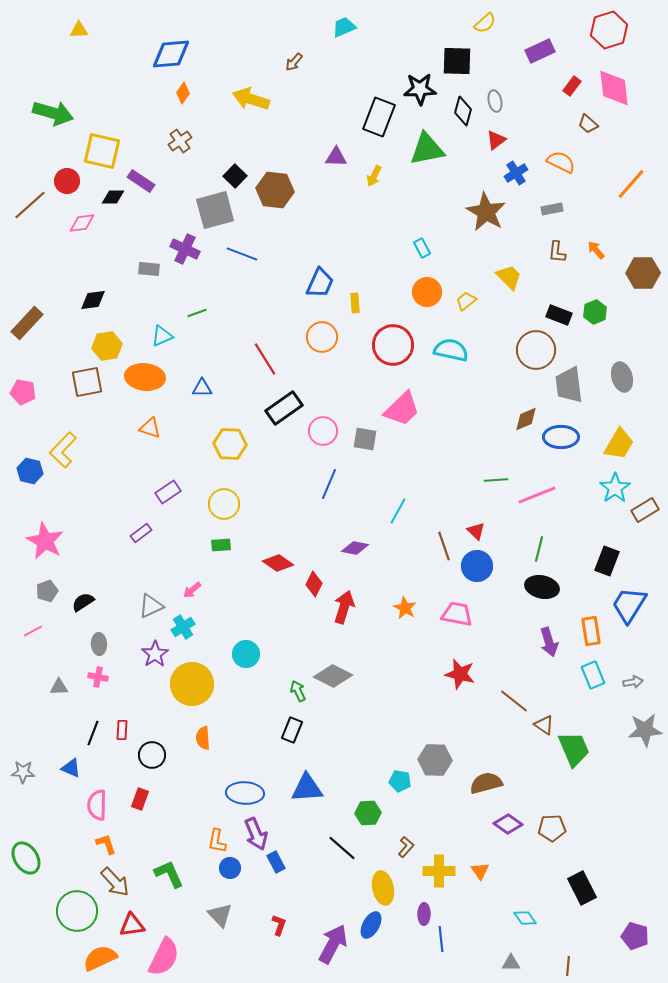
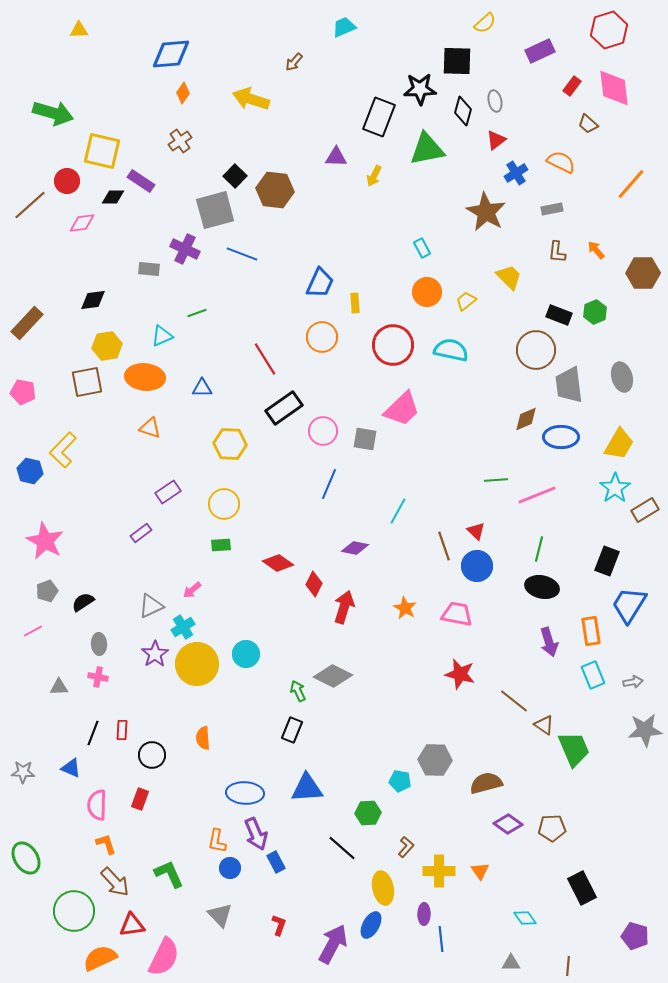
yellow circle at (192, 684): moved 5 px right, 20 px up
green circle at (77, 911): moved 3 px left
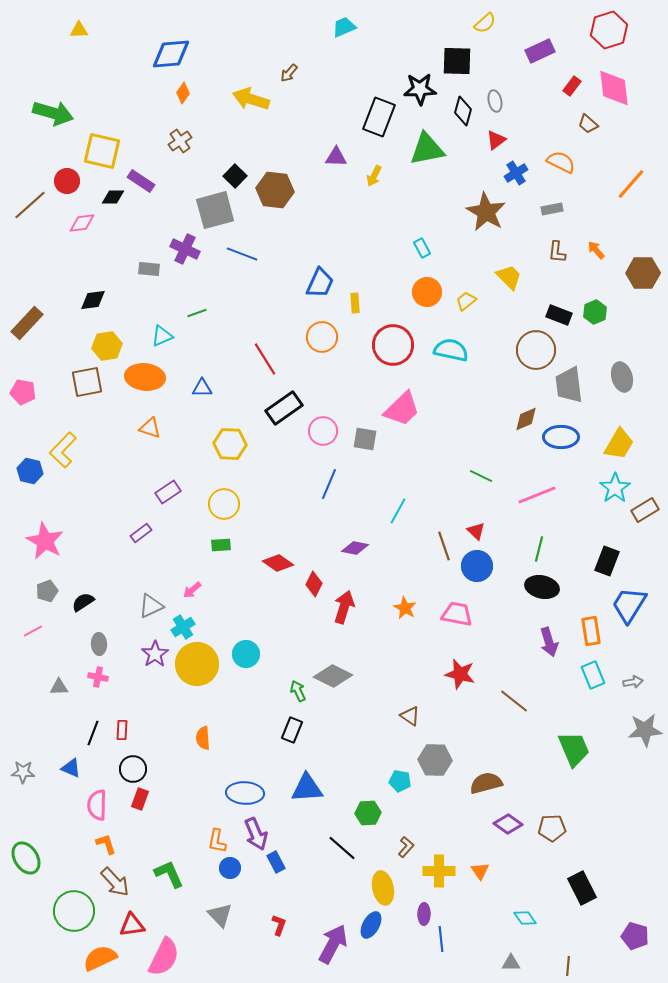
brown arrow at (294, 62): moved 5 px left, 11 px down
green line at (496, 480): moved 15 px left, 4 px up; rotated 30 degrees clockwise
brown triangle at (544, 725): moved 134 px left, 9 px up
black circle at (152, 755): moved 19 px left, 14 px down
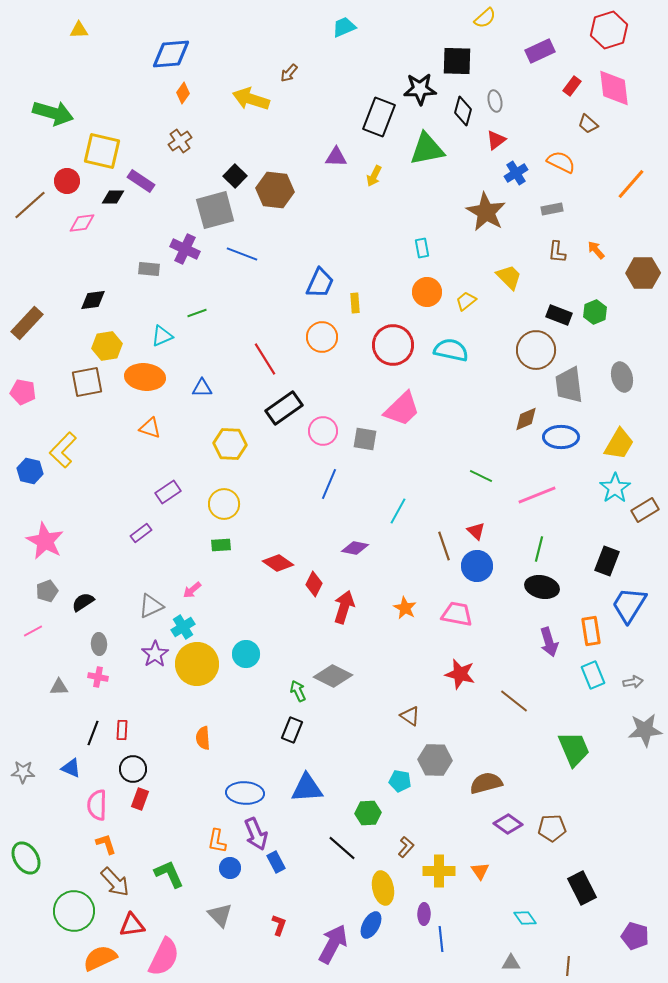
yellow semicircle at (485, 23): moved 5 px up
cyan rectangle at (422, 248): rotated 18 degrees clockwise
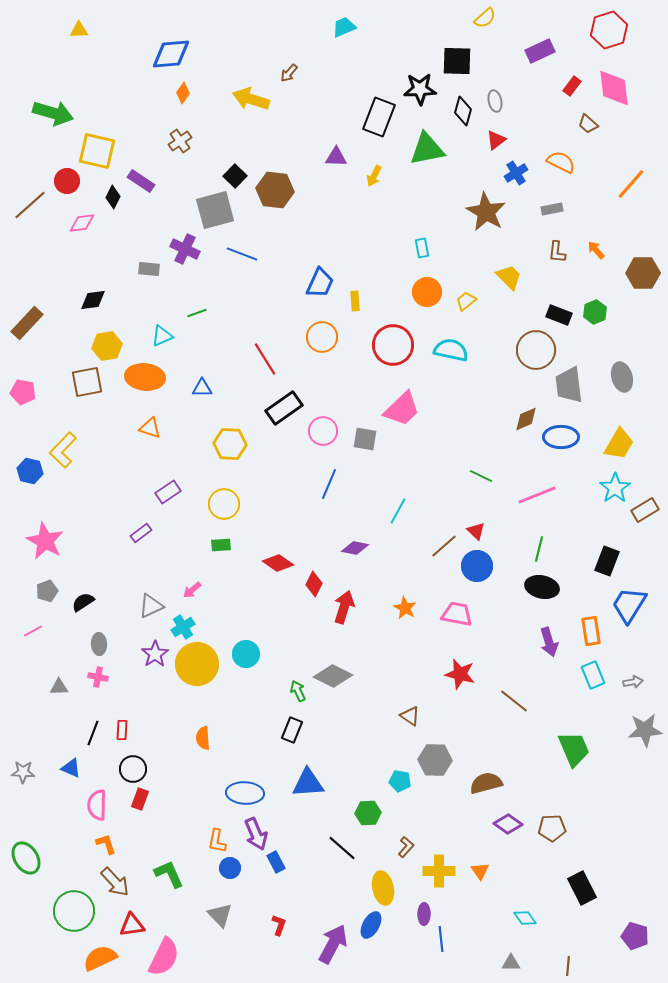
yellow square at (102, 151): moved 5 px left
black diamond at (113, 197): rotated 65 degrees counterclockwise
yellow rectangle at (355, 303): moved 2 px up
brown line at (444, 546): rotated 68 degrees clockwise
blue triangle at (307, 788): moved 1 px right, 5 px up
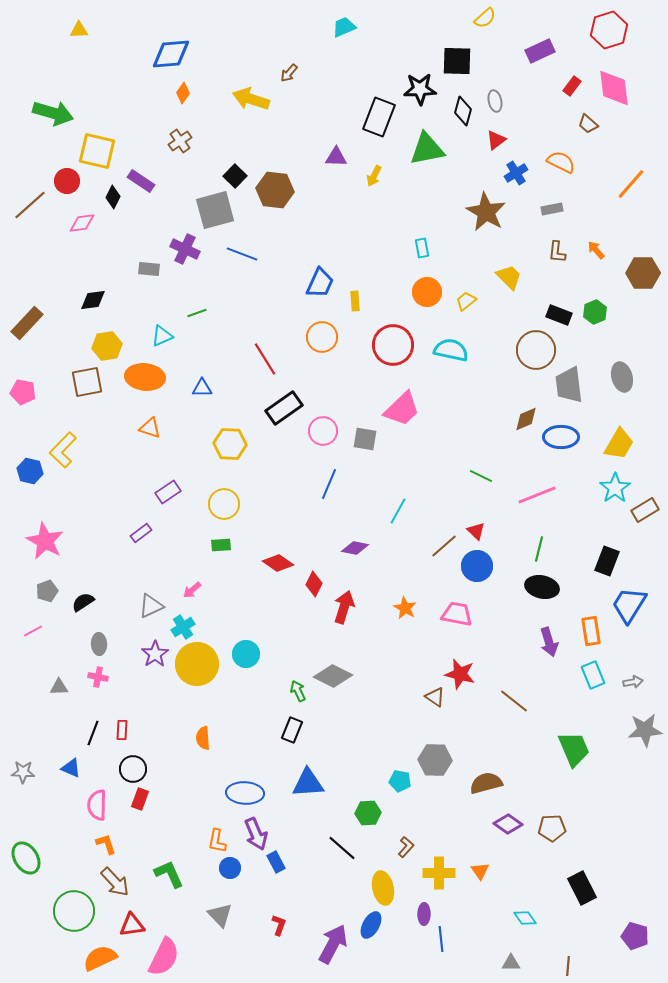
brown triangle at (410, 716): moved 25 px right, 19 px up
yellow cross at (439, 871): moved 2 px down
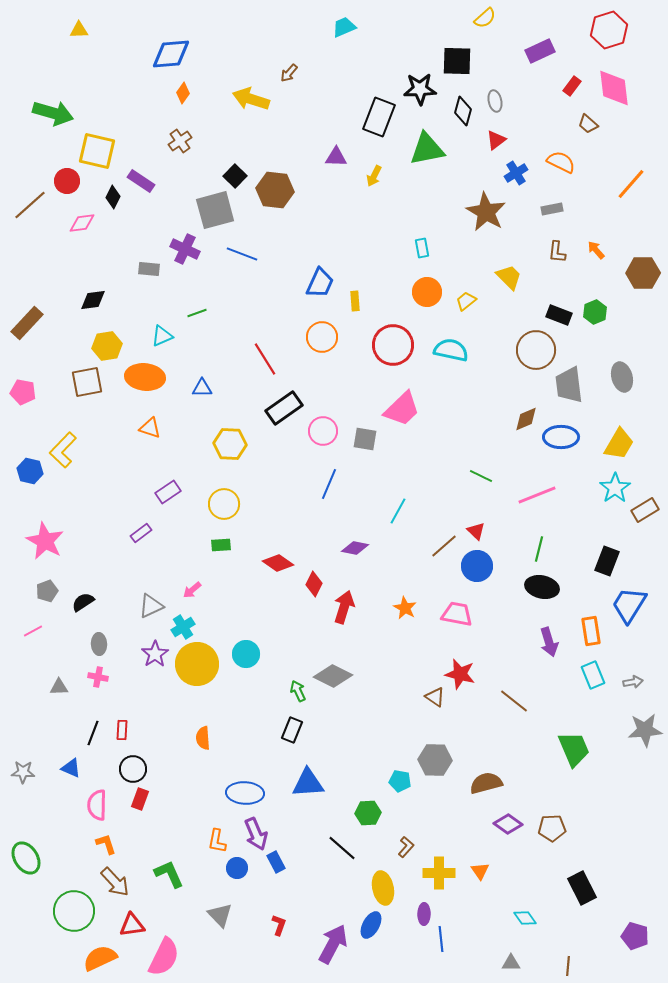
blue circle at (230, 868): moved 7 px right
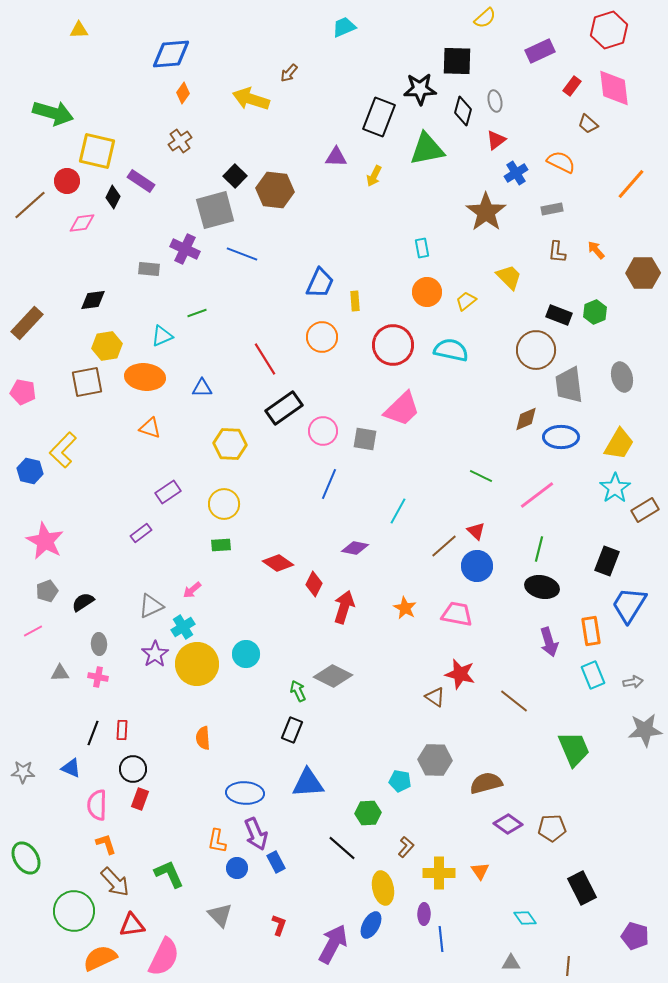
brown star at (486, 212): rotated 6 degrees clockwise
pink line at (537, 495): rotated 15 degrees counterclockwise
gray triangle at (59, 687): moved 1 px right, 14 px up
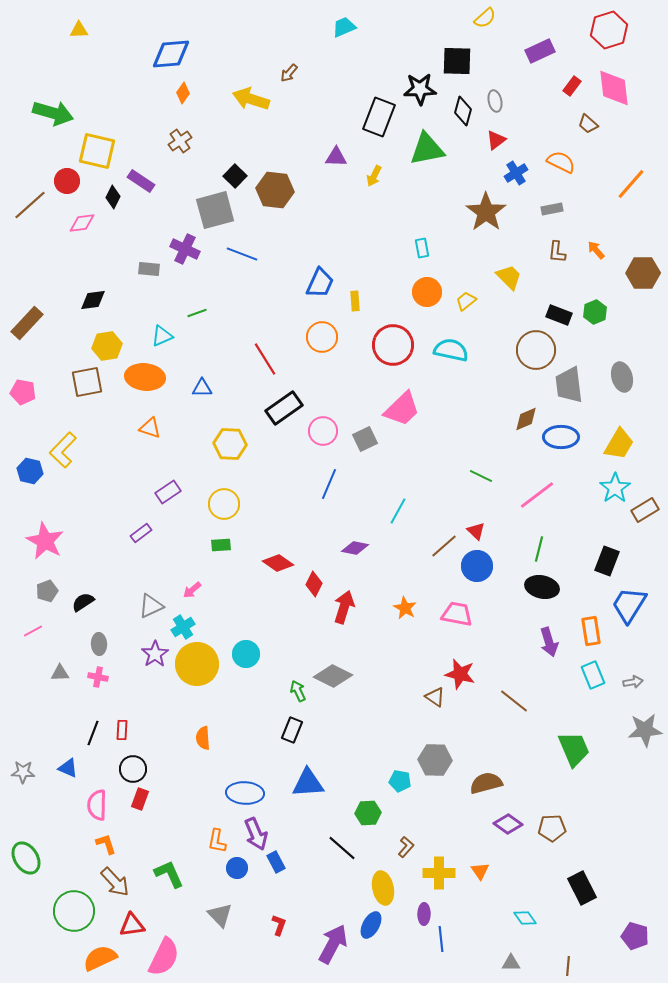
gray square at (365, 439): rotated 35 degrees counterclockwise
blue triangle at (71, 768): moved 3 px left
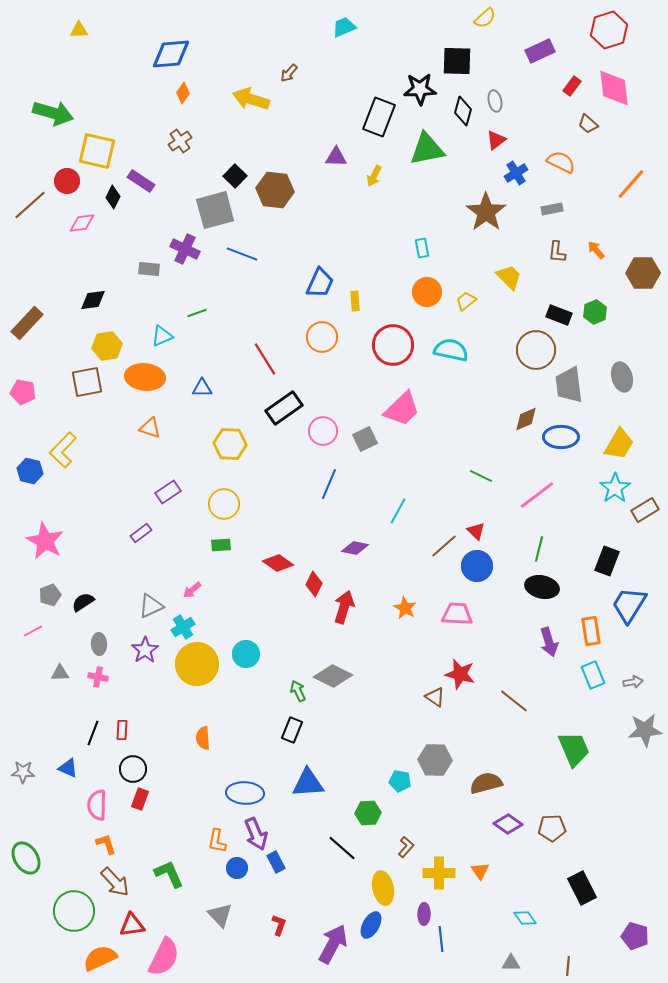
gray pentagon at (47, 591): moved 3 px right, 4 px down
pink trapezoid at (457, 614): rotated 8 degrees counterclockwise
purple star at (155, 654): moved 10 px left, 4 px up
